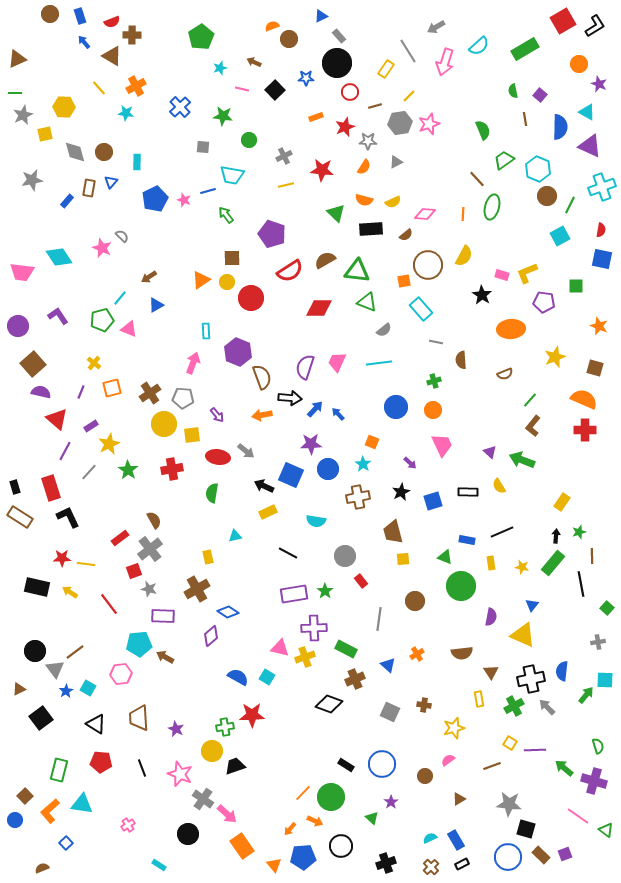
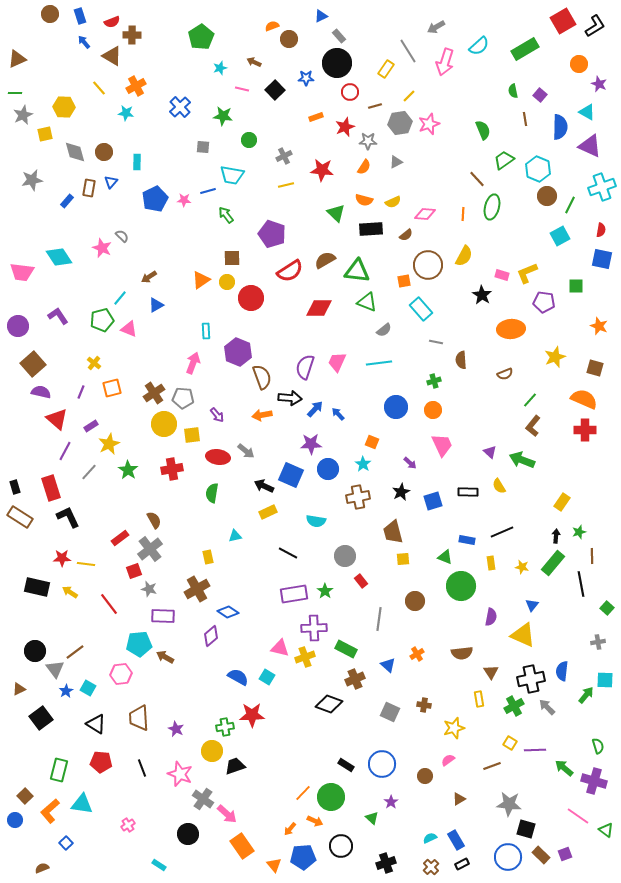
pink star at (184, 200): rotated 16 degrees counterclockwise
brown cross at (150, 393): moved 4 px right
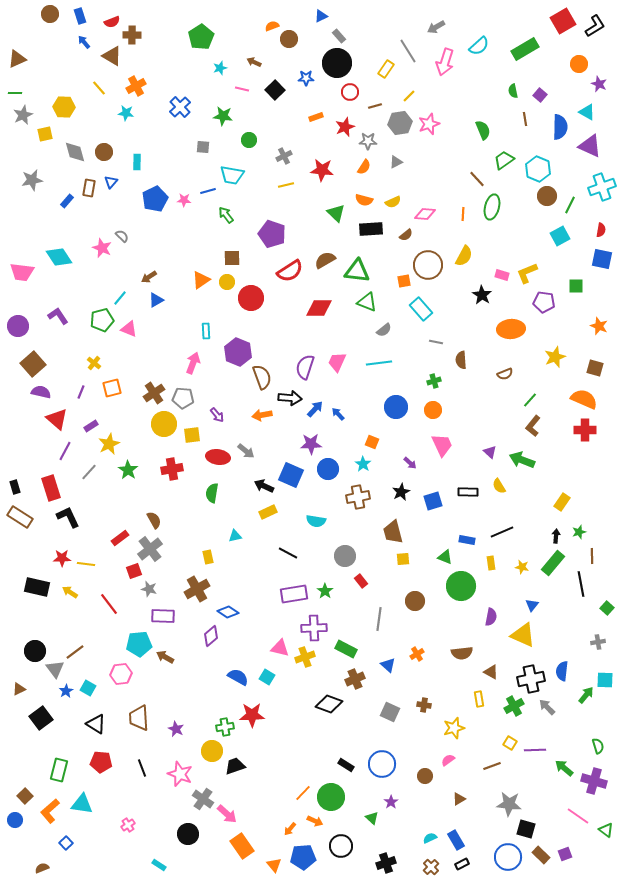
blue triangle at (156, 305): moved 5 px up
brown triangle at (491, 672): rotated 28 degrees counterclockwise
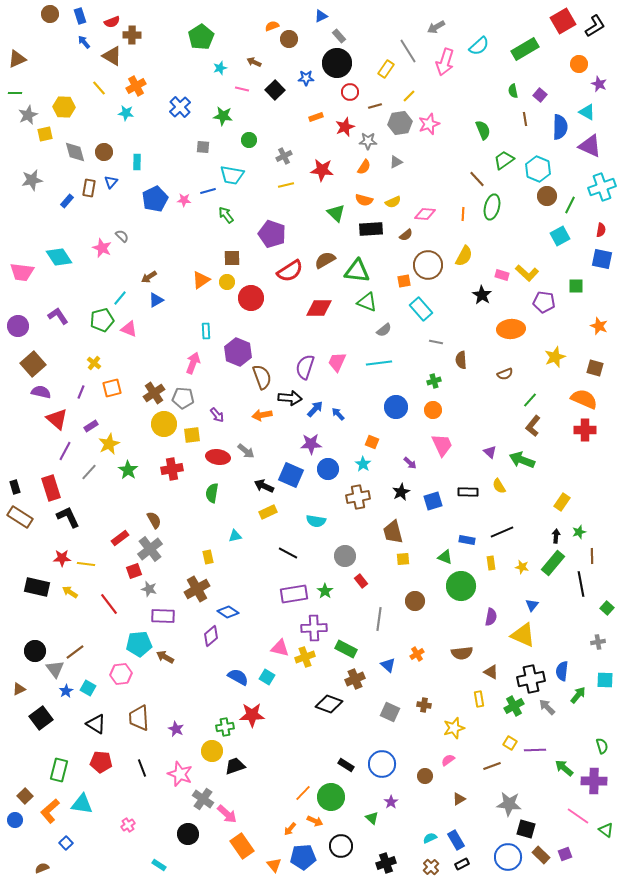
gray star at (23, 115): moved 5 px right
yellow L-shape at (527, 273): rotated 115 degrees counterclockwise
green arrow at (586, 695): moved 8 px left
green semicircle at (598, 746): moved 4 px right
purple cross at (594, 781): rotated 15 degrees counterclockwise
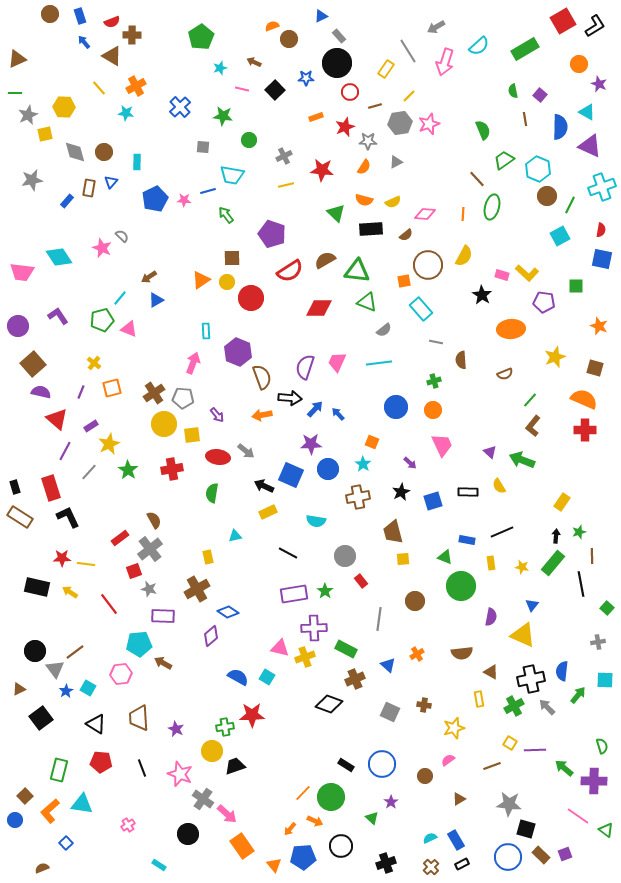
brown arrow at (165, 657): moved 2 px left, 6 px down
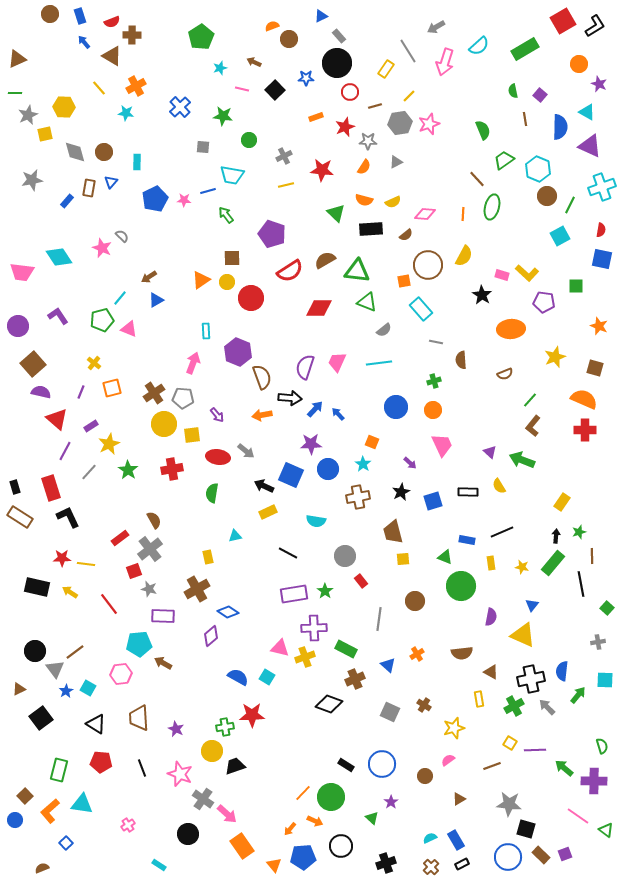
brown cross at (424, 705): rotated 24 degrees clockwise
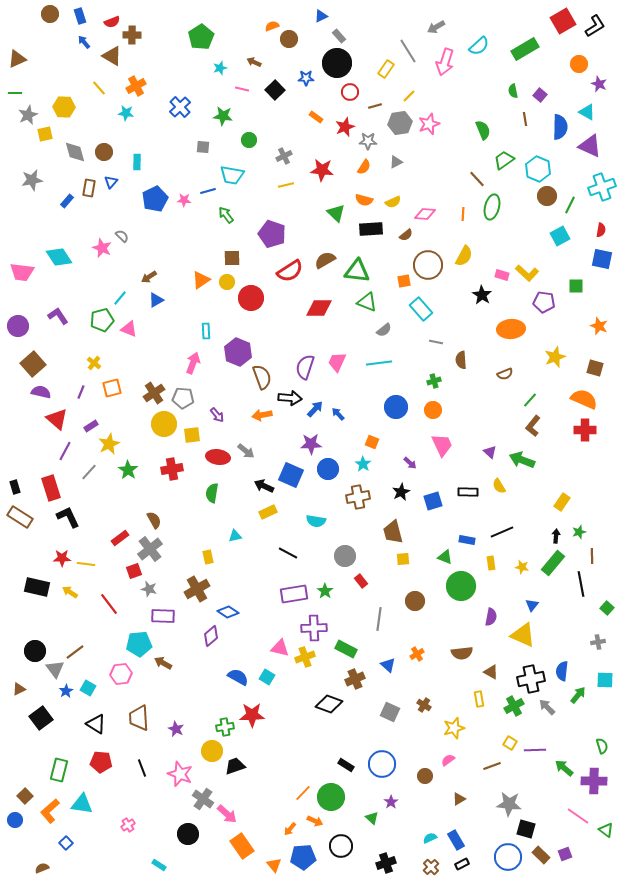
orange rectangle at (316, 117): rotated 56 degrees clockwise
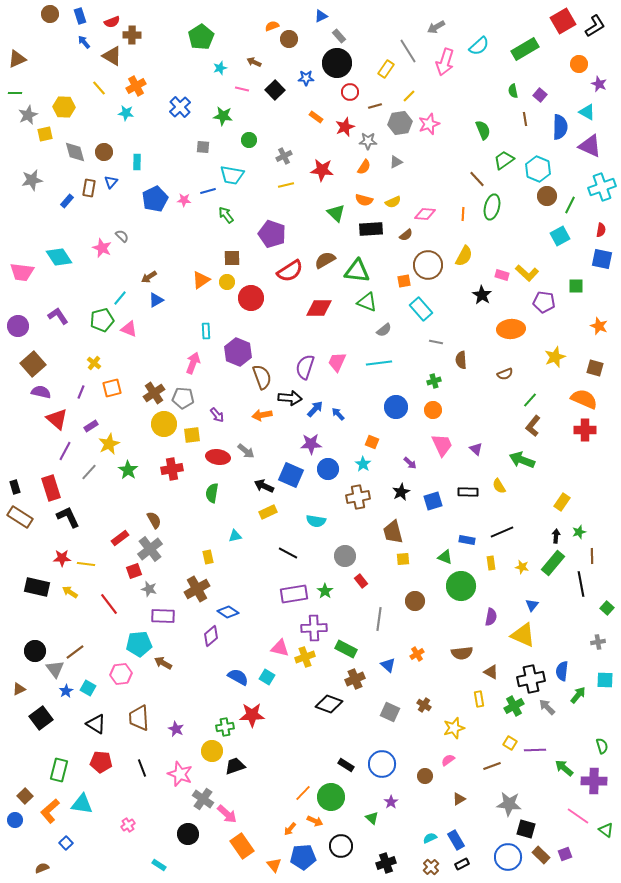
purple triangle at (490, 452): moved 14 px left, 3 px up
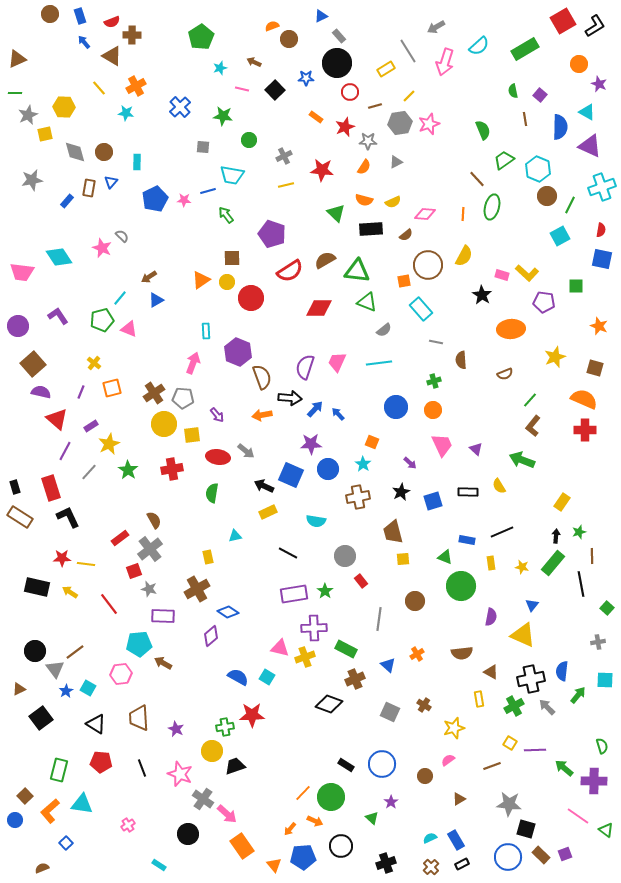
yellow rectangle at (386, 69): rotated 24 degrees clockwise
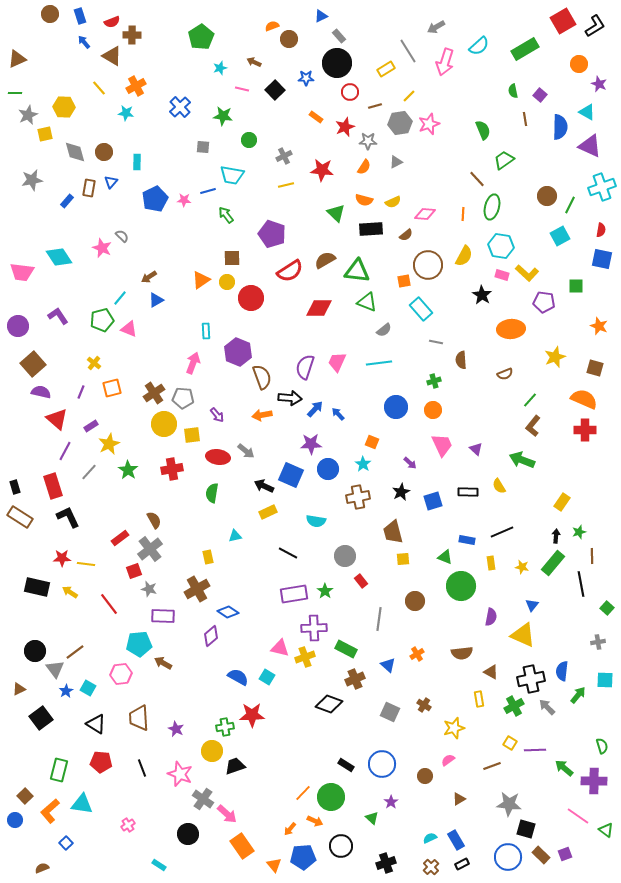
cyan hexagon at (538, 169): moved 37 px left, 77 px down; rotated 15 degrees counterclockwise
red rectangle at (51, 488): moved 2 px right, 2 px up
